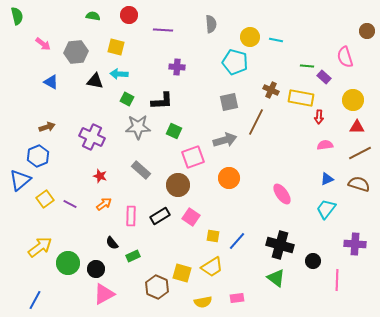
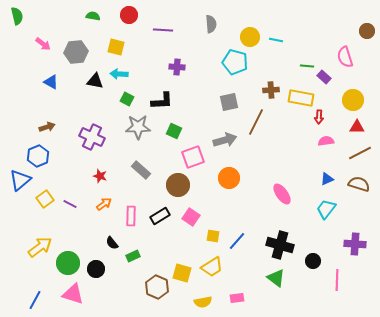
brown cross at (271, 90): rotated 28 degrees counterclockwise
pink semicircle at (325, 145): moved 1 px right, 4 px up
pink triangle at (104, 294): moved 31 px left; rotated 45 degrees clockwise
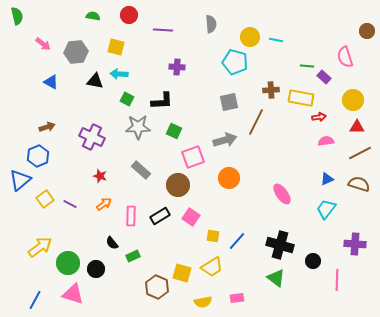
red arrow at (319, 117): rotated 104 degrees counterclockwise
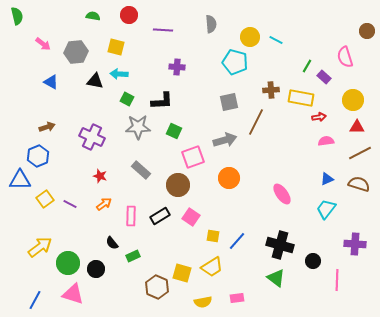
cyan line at (276, 40): rotated 16 degrees clockwise
green line at (307, 66): rotated 64 degrees counterclockwise
blue triangle at (20, 180): rotated 40 degrees clockwise
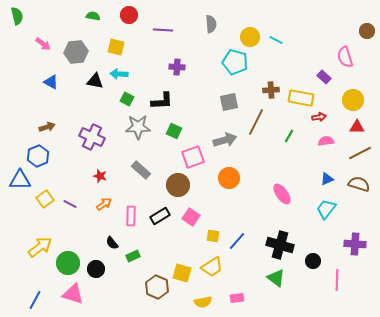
green line at (307, 66): moved 18 px left, 70 px down
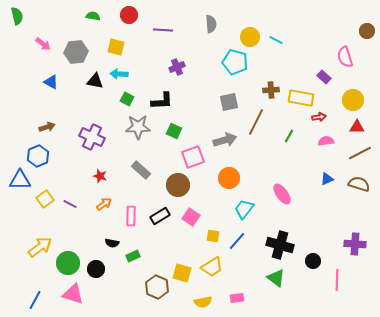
purple cross at (177, 67): rotated 28 degrees counterclockwise
cyan trapezoid at (326, 209): moved 82 px left
black semicircle at (112, 243): rotated 40 degrees counterclockwise
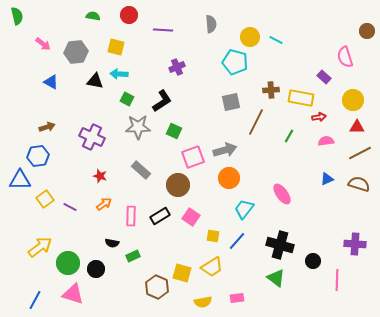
black L-shape at (162, 101): rotated 30 degrees counterclockwise
gray square at (229, 102): moved 2 px right
gray arrow at (225, 140): moved 10 px down
blue hexagon at (38, 156): rotated 15 degrees clockwise
purple line at (70, 204): moved 3 px down
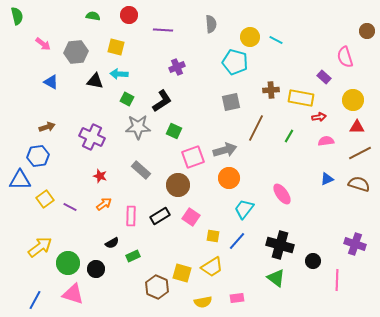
brown line at (256, 122): moved 6 px down
black semicircle at (112, 243): rotated 40 degrees counterclockwise
purple cross at (355, 244): rotated 15 degrees clockwise
